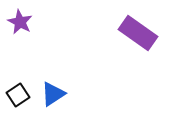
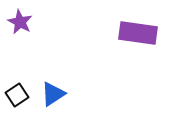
purple rectangle: rotated 27 degrees counterclockwise
black square: moved 1 px left
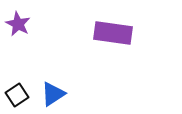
purple star: moved 2 px left, 2 px down
purple rectangle: moved 25 px left
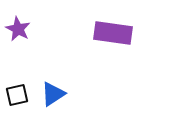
purple star: moved 5 px down
black square: rotated 20 degrees clockwise
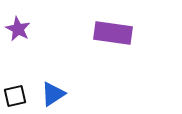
black square: moved 2 px left, 1 px down
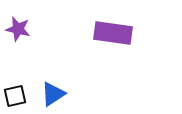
purple star: rotated 15 degrees counterclockwise
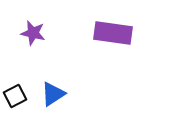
purple star: moved 15 px right, 4 px down
black square: rotated 15 degrees counterclockwise
